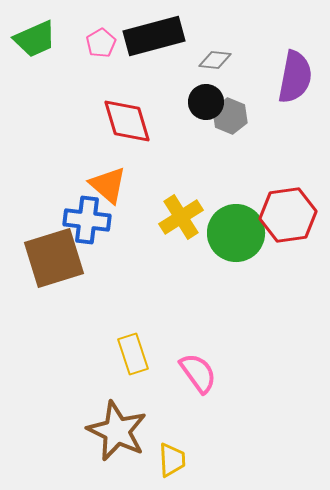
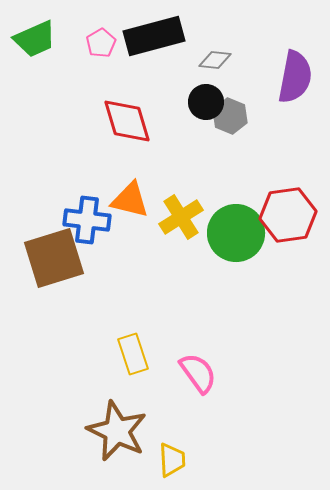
orange triangle: moved 22 px right, 15 px down; rotated 27 degrees counterclockwise
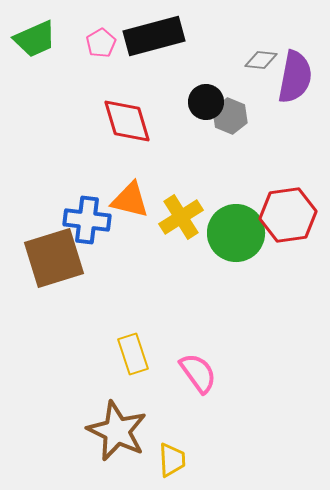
gray diamond: moved 46 px right
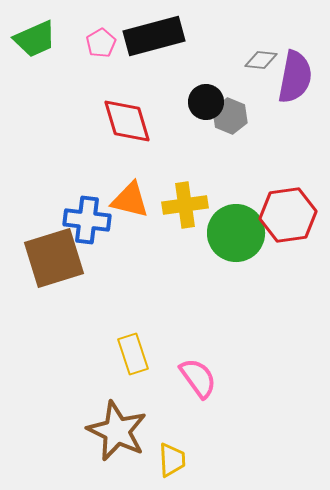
yellow cross: moved 4 px right, 12 px up; rotated 24 degrees clockwise
pink semicircle: moved 5 px down
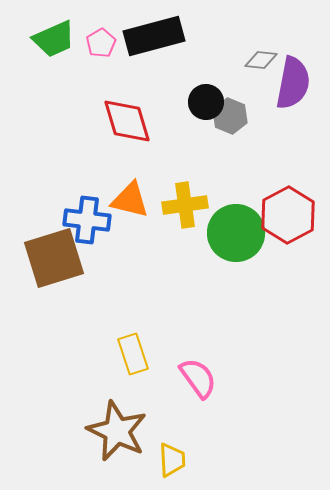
green trapezoid: moved 19 px right
purple semicircle: moved 2 px left, 6 px down
red hexagon: rotated 20 degrees counterclockwise
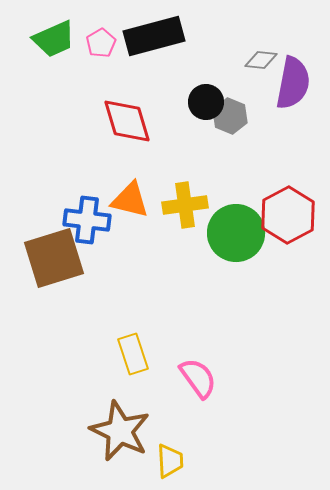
brown star: moved 3 px right
yellow trapezoid: moved 2 px left, 1 px down
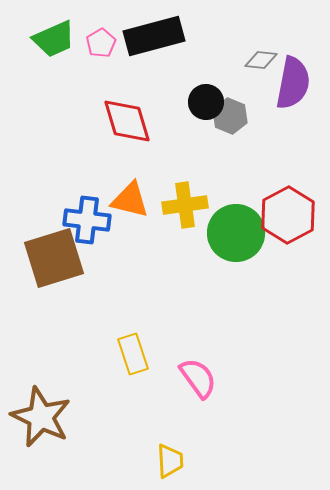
brown star: moved 79 px left, 14 px up
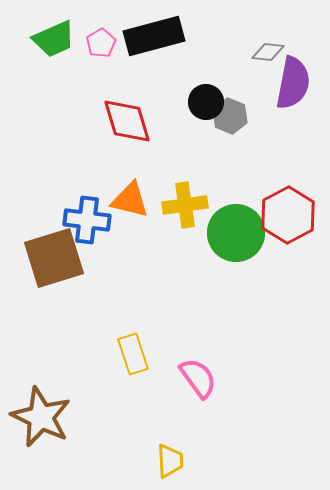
gray diamond: moved 7 px right, 8 px up
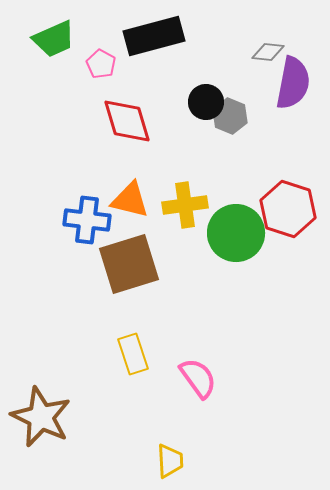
pink pentagon: moved 21 px down; rotated 12 degrees counterclockwise
red hexagon: moved 6 px up; rotated 14 degrees counterclockwise
brown square: moved 75 px right, 6 px down
